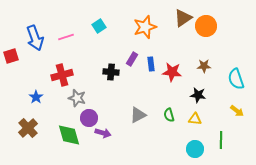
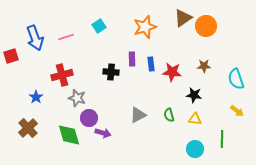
purple rectangle: rotated 32 degrees counterclockwise
black star: moved 4 px left
green line: moved 1 px right, 1 px up
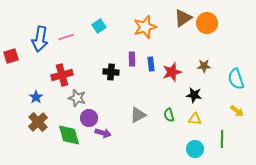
orange circle: moved 1 px right, 3 px up
blue arrow: moved 5 px right, 1 px down; rotated 30 degrees clockwise
red star: rotated 24 degrees counterclockwise
brown cross: moved 10 px right, 6 px up
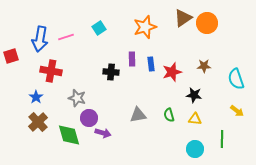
cyan square: moved 2 px down
red cross: moved 11 px left, 4 px up; rotated 25 degrees clockwise
gray triangle: rotated 18 degrees clockwise
